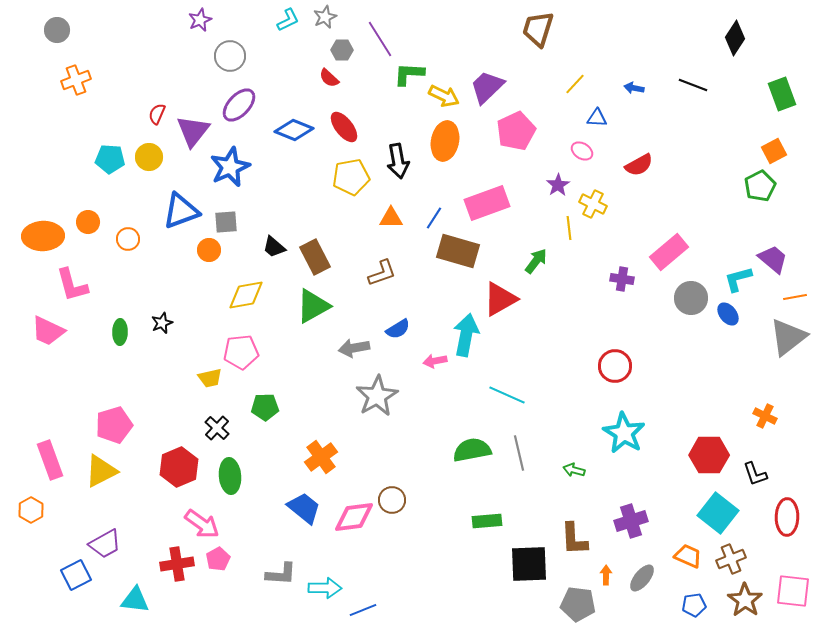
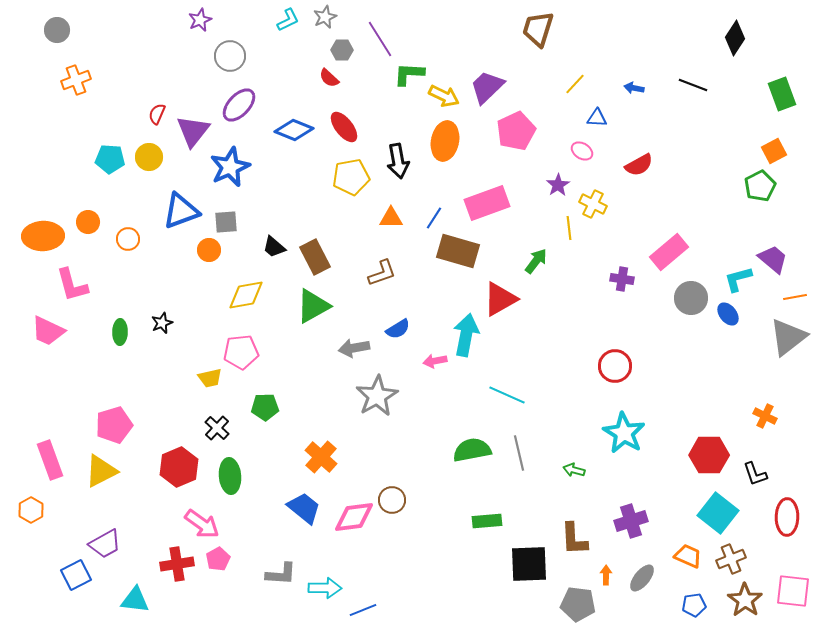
orange cross at (321, 457): rotated 12 degrees counterclockwise
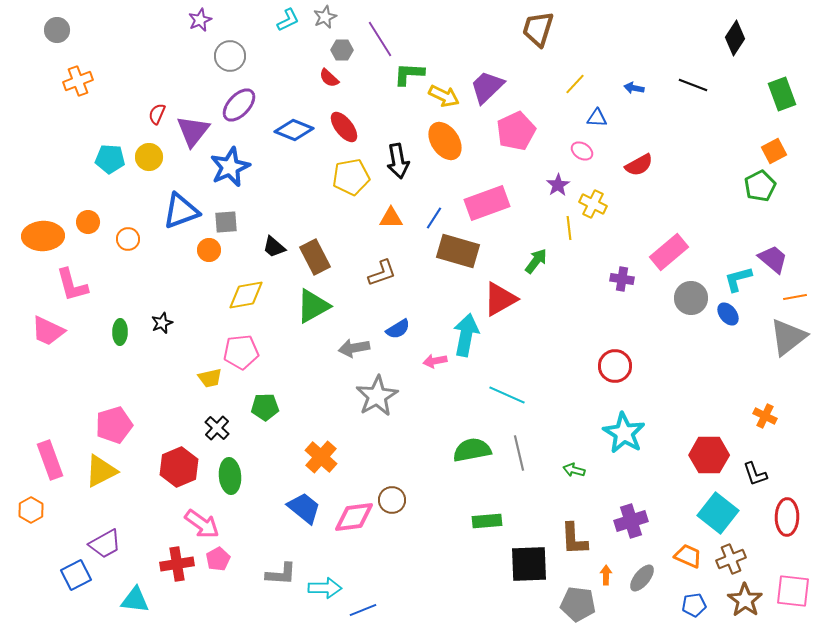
orange cross at (76, 80): moved 2 px right, 1 px down
orange ellipse at (445, 141): rotated 45 degrees counterclockwise
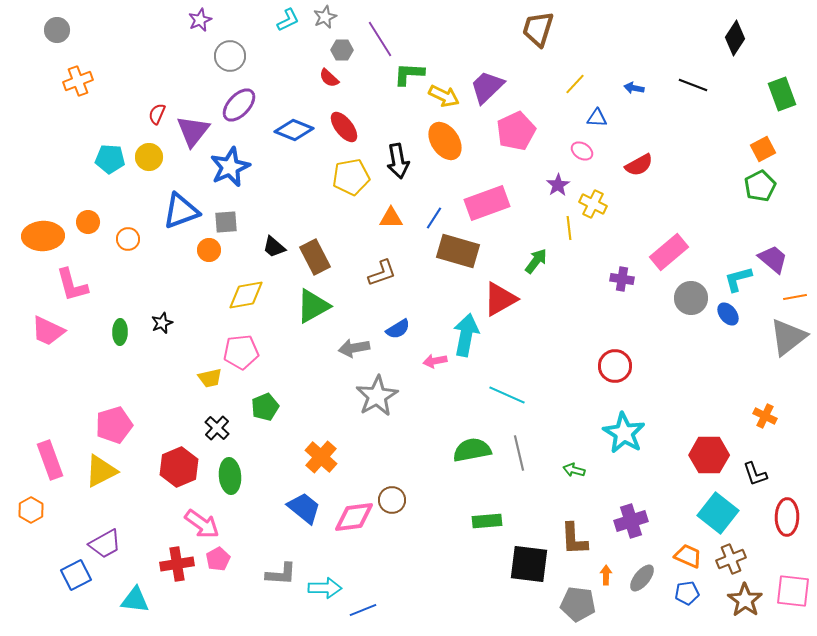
orange square at (774, 151): moved 11 px left, 2 px up
green pentagon at (265, 407): rotated 20 degrees counterclockwise
black square at (529, 564): rotated 9 degrees clockwise
blue pentagon at (694, 605): moved 7 px left, 12 px up
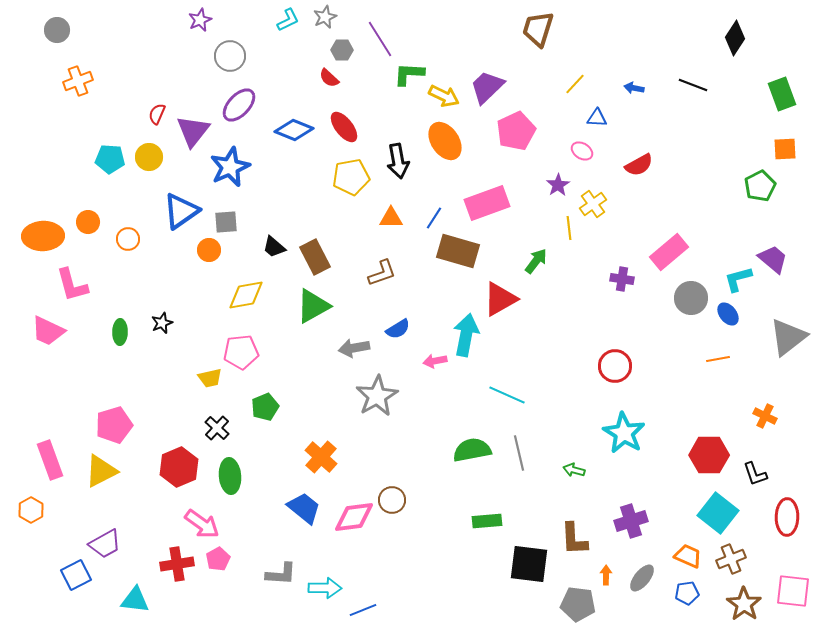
orange square at (763, 149): moved 22 px right; rotated 25 degrees clockwise
yellow cross at (593, 204): rotated 28 degrees clockwise
blue triangle at (181, 211): rotated 15 degrees counterclockwise
orange line at (795, 297): moved 77 px left, 62 px down
brown star at (745, 600): moved 1 px left, 4 px down
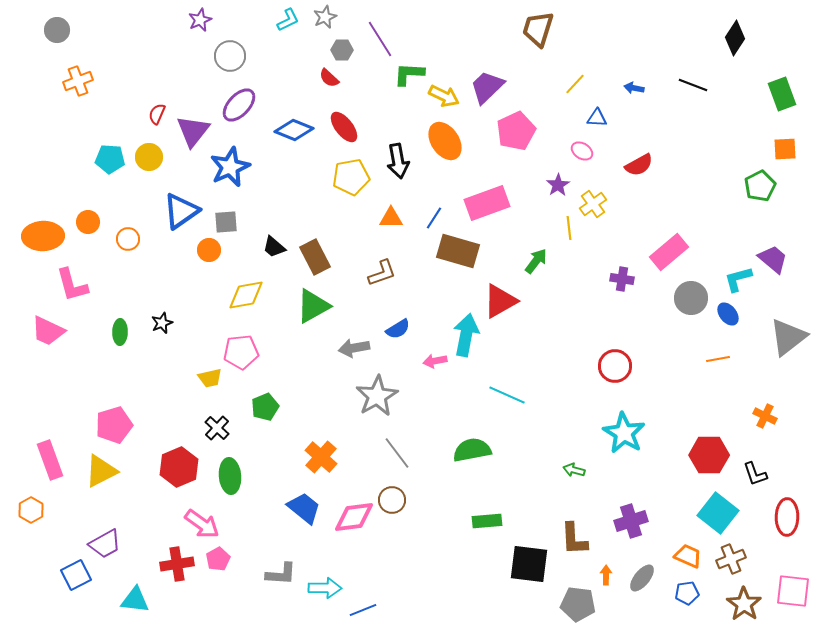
red triangle at (500, 299): moved 2 px down
gray line at (519, 453): moved 122 px left; rotated 24 degrees counterclockwise
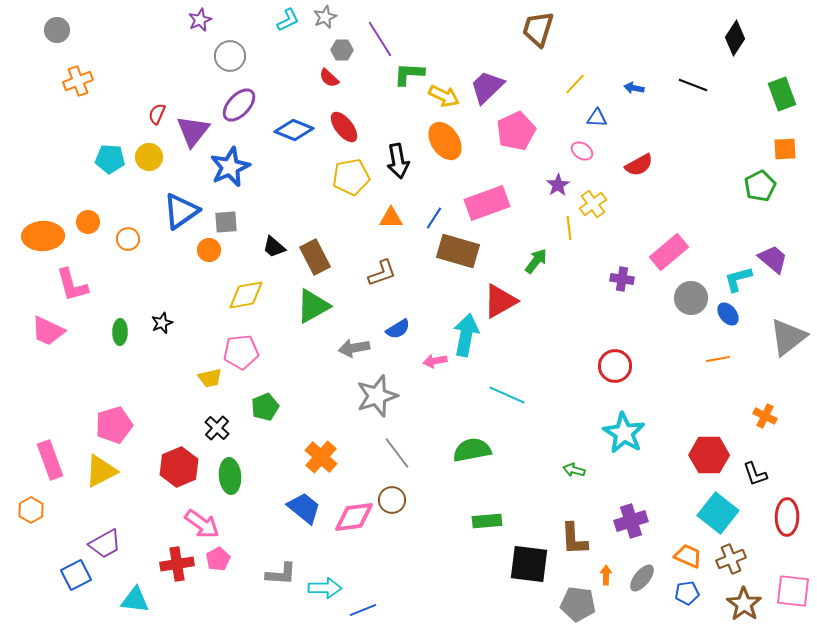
gray star at (377, 396): rotated 12 degrees clockwise
